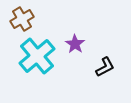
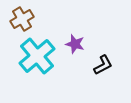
purple star: rotated 18 degrees counterclockwise
black L-shape: moved 2 px left, 2 px up
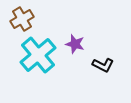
cyan cross: moved 1 px right, 1 px up
black L-shape: rotated 55 degrees clockwise
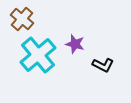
brown cross: rotated 20 degrees counterclockwise
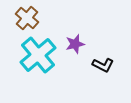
brown cross: moved 5 px right, 1 px up
purple star: rotated 30 degrees counterclockwise
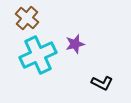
cyan cross: rotated 15 degrees clockwise
black L-shape: moved 1 px left, 18 px down
